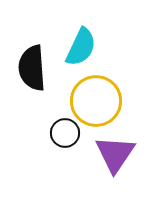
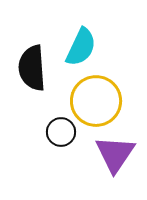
black circle: moved 4 px left, 1 px up
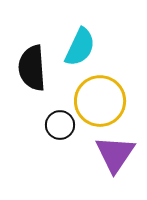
cyan semicircle: moved 1 px left
yellow circle: moved 4 px right
black circle: moved 1 px left, 7 px up
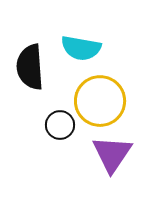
cyan semicircle: moved 1 px right, 1 px down; rotated 75 degrees clockwise
black semicircle: moved 2 px left, 1 px up
purple triangle: moved 3 px left
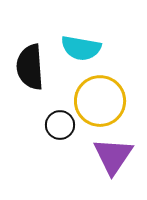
purple triangle: moved 1 px right, 2 px down
